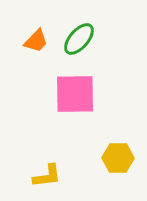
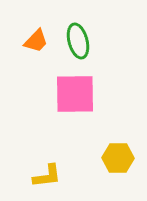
green ellipse: moved 1 px left, 2 px down; rotated 56 degrees counterclockwise
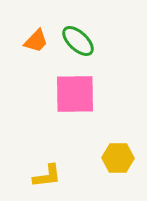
green ellipse: rotated 32 degrees counterclockwise
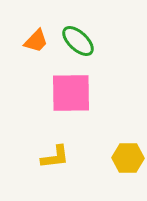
pink square: moved 4 px left, 1 px up
yellow hexagon: moved 10 px right
yellow L-shape: moved 8 px right, 19 px up
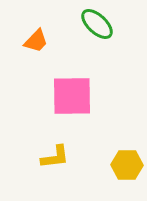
green ellipse: moved 19 px right, 17 px up
pink square: moved 1 px right, 3 px down
yellow hexagon: moved 1 px left, 7 px down
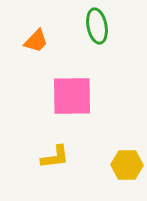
green ellipse: moved 2 px down; rotated 36 degrees clockwise
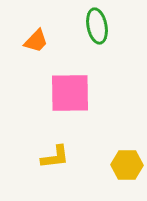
pink square: moved 2 px left, 3 px up
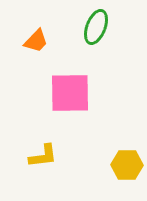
green ellipse: moved 1 px left, 1 px down; rotated 32 degrees clockwise
yellow L-shape: moved 12 px left, 1 px up
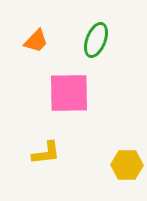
green ellipse: moved 13 px down
pink square: moved 1 px left
yellow L-shape: moved 3 px right, 3 px up
